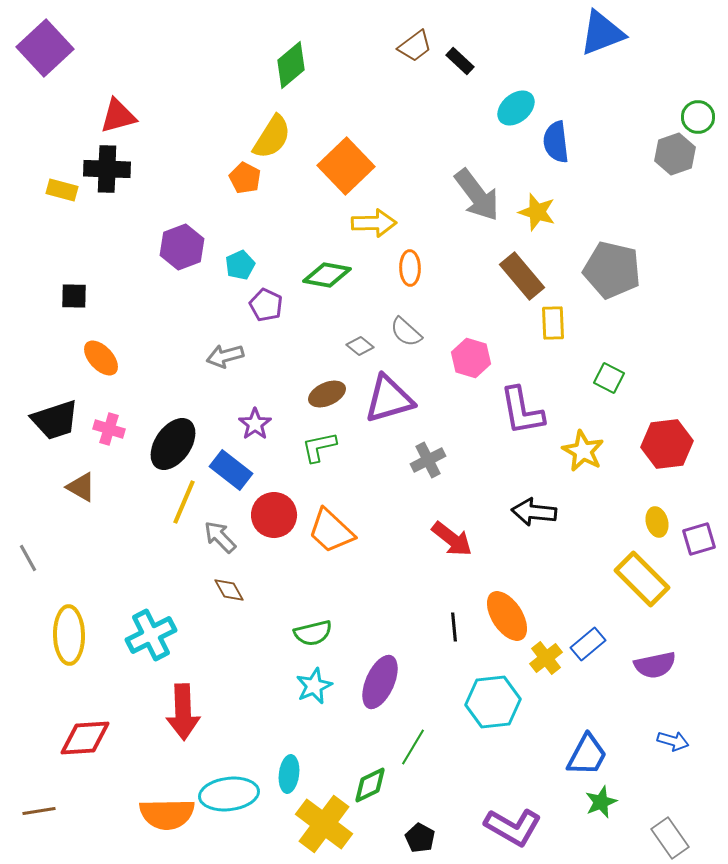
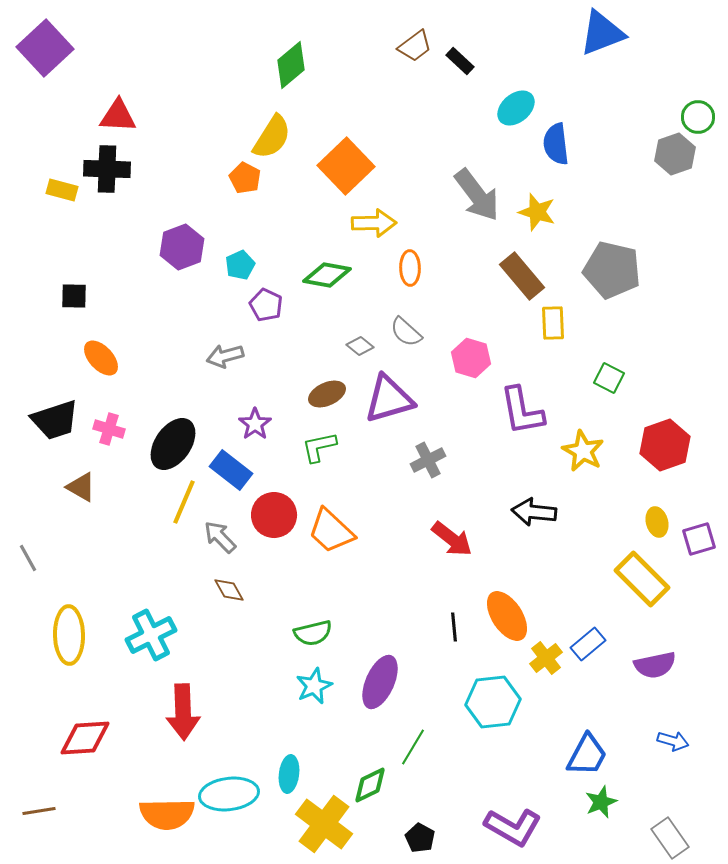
red triangle at (118, 116): rotated 18 degrees clockwise
blue semicircle at (556, 142): moved 2 px down
red hexagon at (667, 444): moved 2 px left, 1 px down; rotated 12 degrees counterclockwise
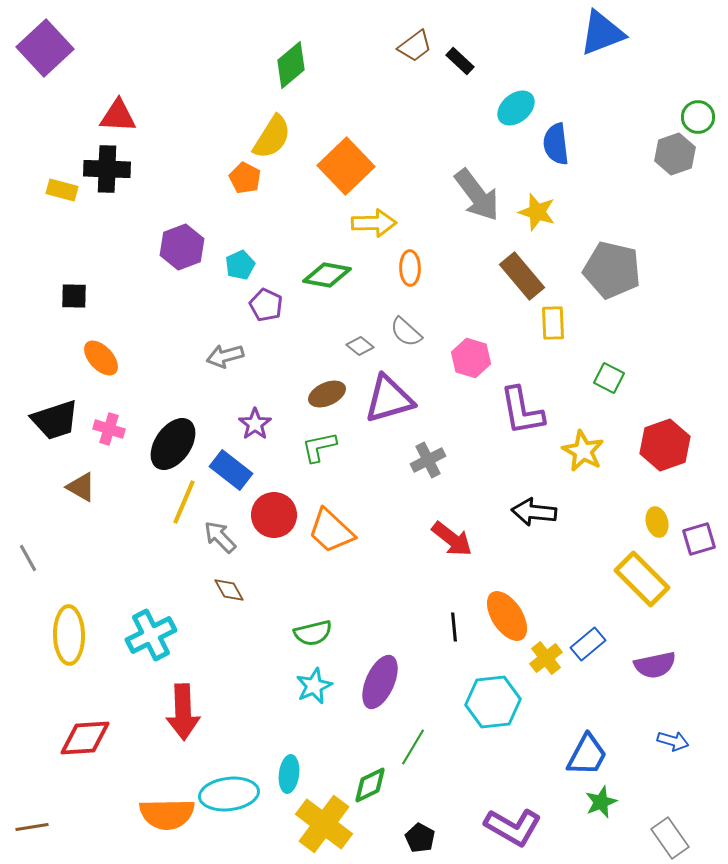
brown line at (39, 811): moved 7 px left, 16 px down
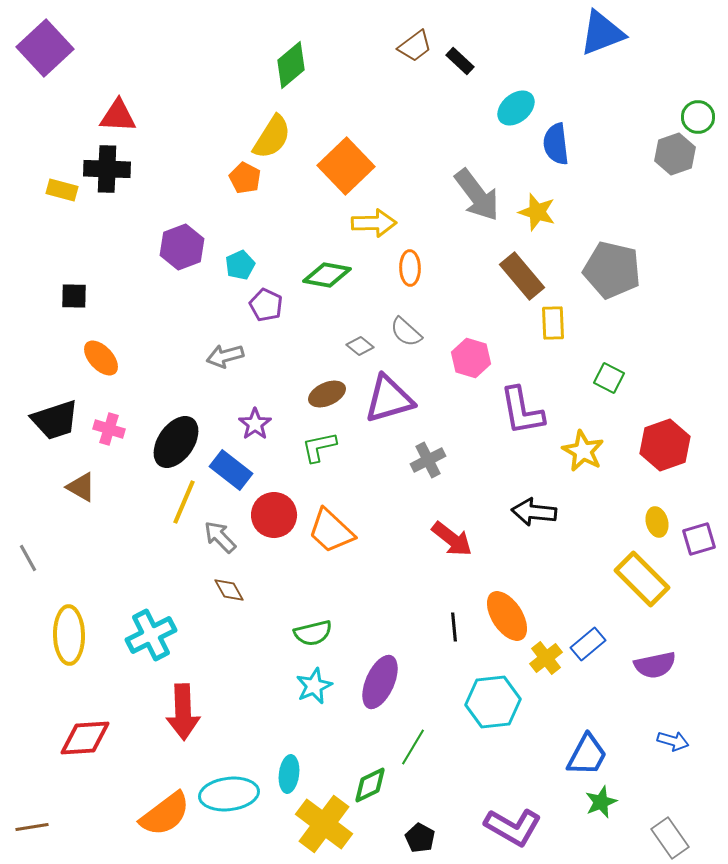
black ellipse at (173, 444): moved 3 px right, 2 px up
orange semicircle at (167, 814): moved 2 px left; rotated 36 degrees counterclockwise
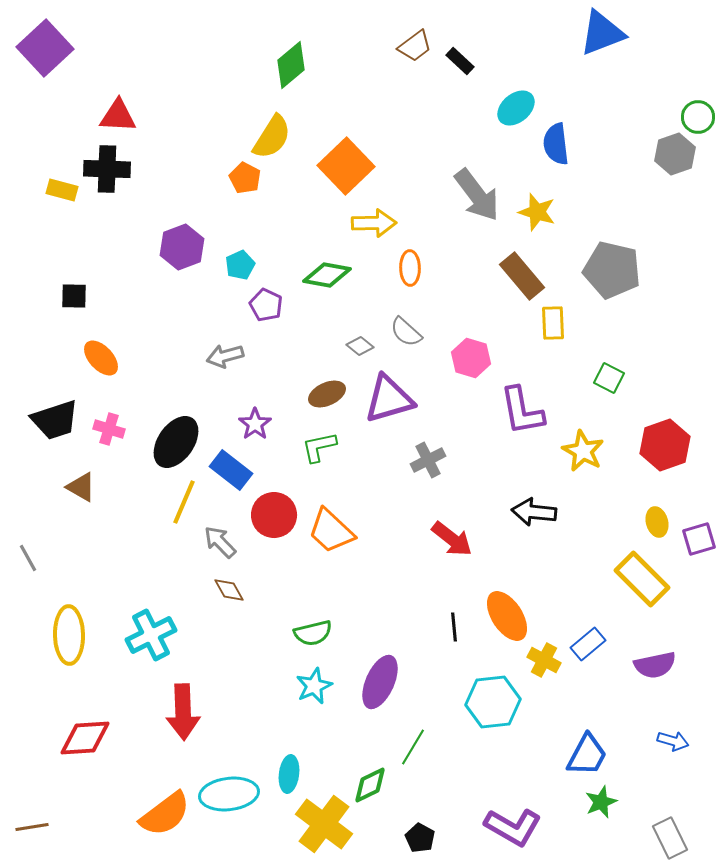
gray arrow at (220, 537): moved 5 px down
yellow cross at (546, 658): moved 2 px left, 2 px down; rotated 24 degrees counterclockwise
gray rectangle at (670, 838): rotated 9 degrees clockwise
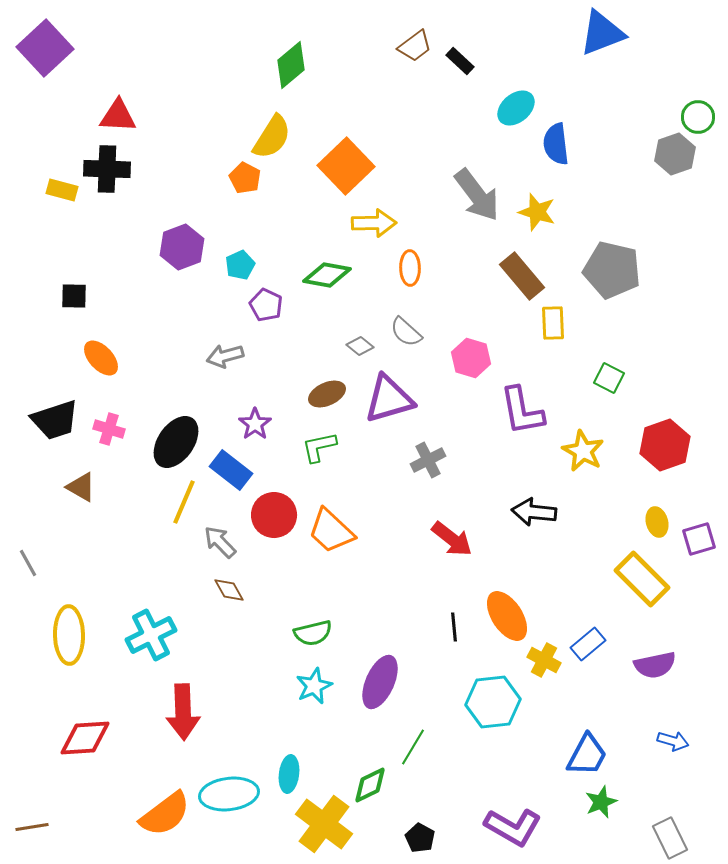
gray line at (28, 558): moved 5 px down
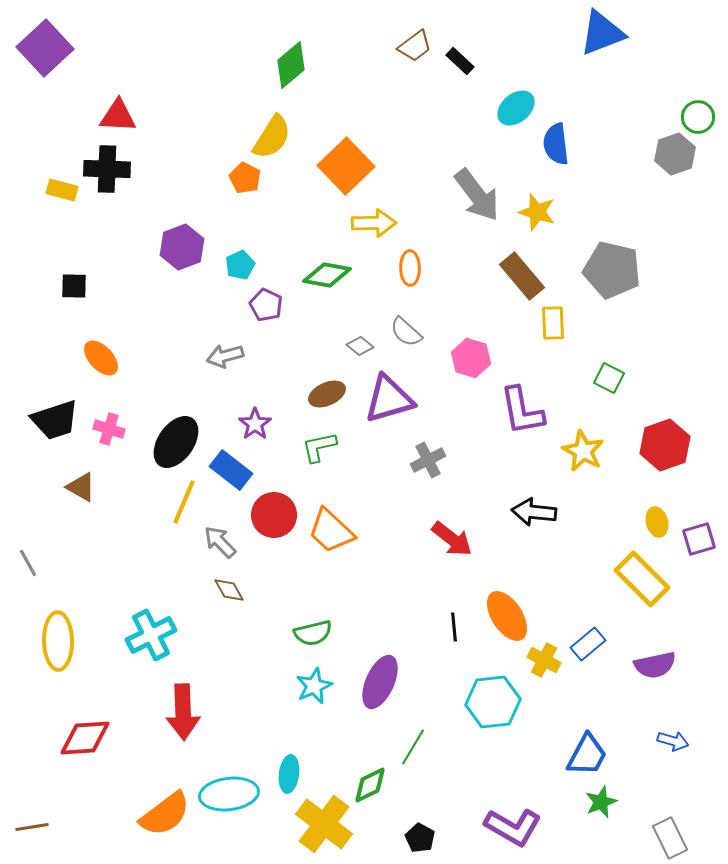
black square at (74, 296): moved 10 px up
yellow ellipse at (69, 635): moved 11 px left, 6 px down
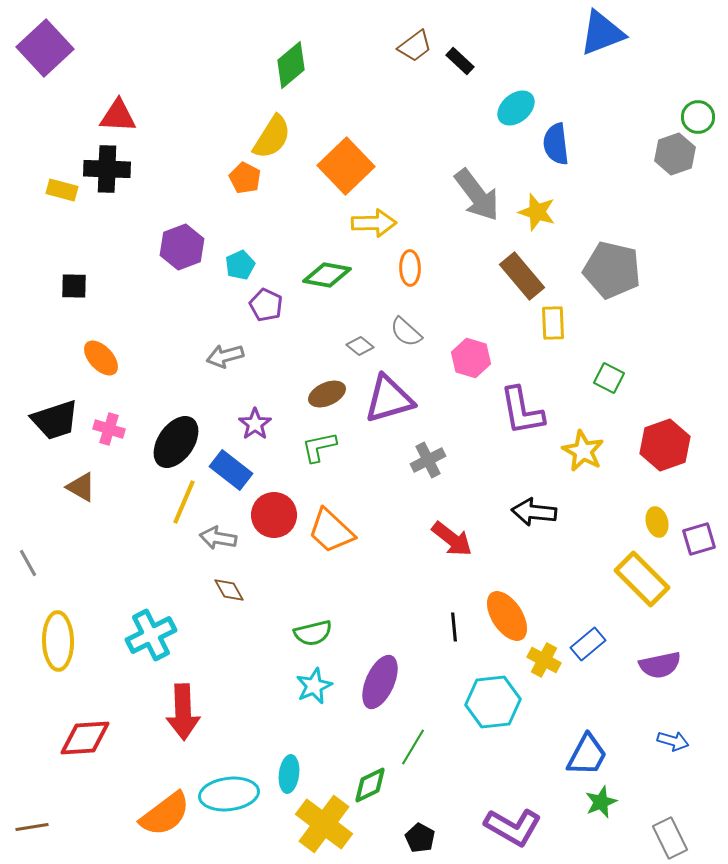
gray arrow at (220, 542): moved 2 px left, 4 px up; rotated 36 degrees counterclockwise
purple semicircle at (655, 665): moved 5 px right
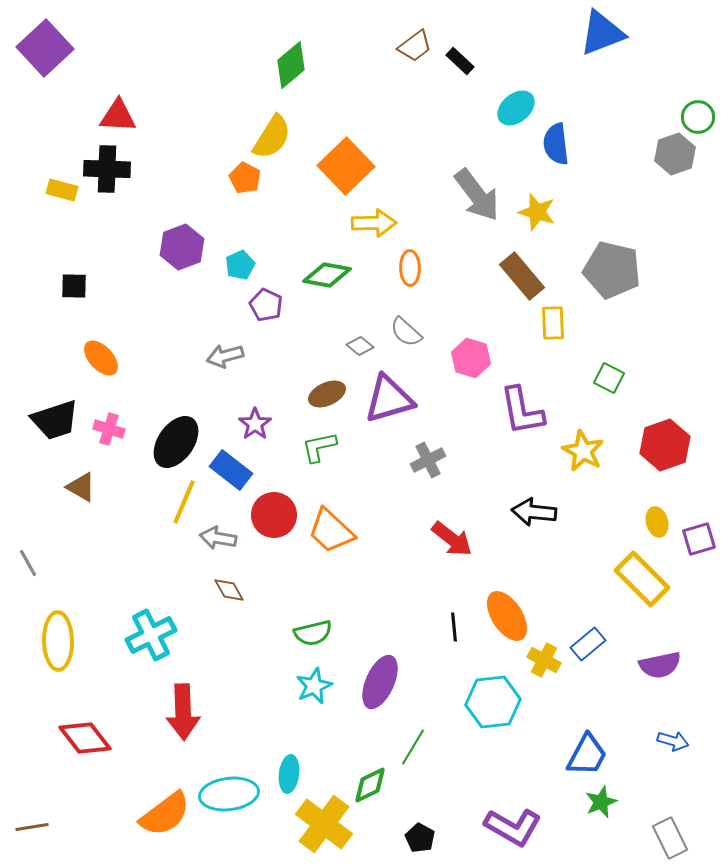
red diamond at (85, 738): rotated 56 degrees clockwise
